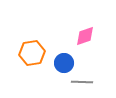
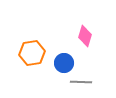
pink diamond: rotated 55 degrees counterclockwise
gray line: moved 1 px left
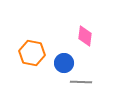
pink diamond: rotated 10 degrees counterclockwise
orange hexagon: rotated 20 degrees clockwise
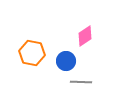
pink diamond: rotated 50 degrees clockwise
blue circle: moved 2 px right, 2 px up
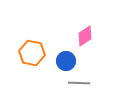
gray line: moved 2 px left, 1 px down
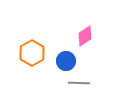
orange hexagon: rotated 20 degrees clockwise
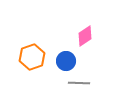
orange hexagon: moved 4 px down; rotated 10 degrees clockwise
